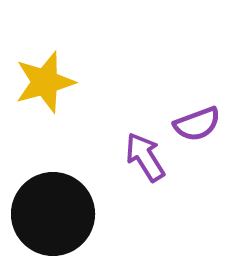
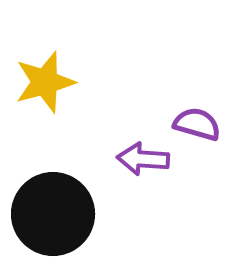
purple semicircle: rotated 144 degrees counterclockwise
purple arrow: moved 2 px left, 2 px down; rotated 54 degrees counterclockwise
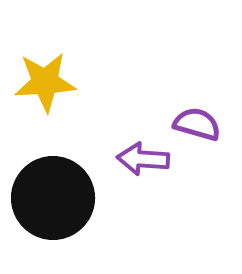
yellow star: rotated 12 degrees clockwise
black circle: moved 16 px up
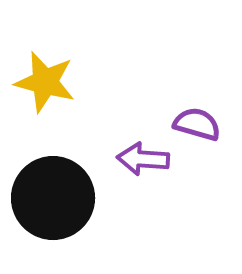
yellow star: rotated 18 degrees clockwise
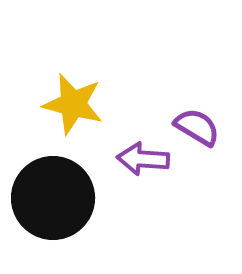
yellow star: moved 28 px right, 22 px down
purple semicircle: moved 3 px down; rotated 15 degrees clockwise
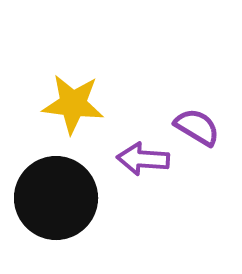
yellow star: rotated 8 degrees counterclockwise
black circle: moved 3 px right
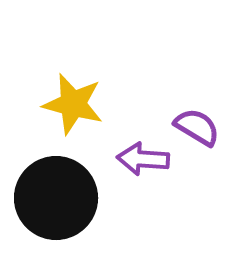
yellow star: rotated 8 degrees clockwise
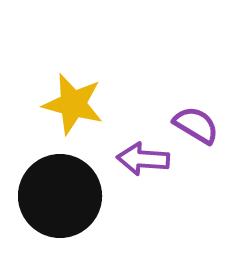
purple semicircle: moved 1 px left, 2 px up
black circle: moved 4 px right, 2 px up
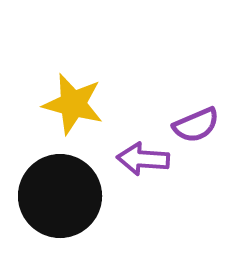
purple semicircle: rotated 126 degrees clockwise
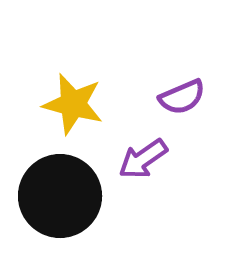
purple semicircle: moved 14 px left, 28 px up
purple arrow: rotated 39 degrees counterclockwise
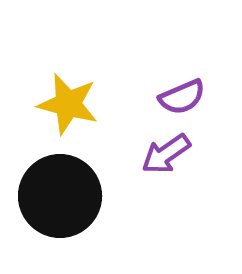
yellow star: moved 5 px left
purple arrow: moved 23 px right, 5 px up
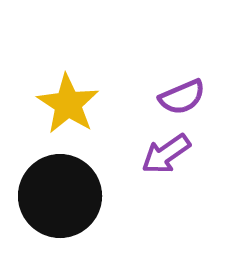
yellow star: rotated 18 degrees clockwise
